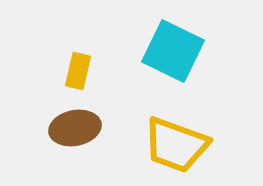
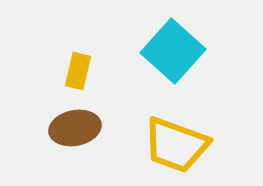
cyan square: rotated 16 degrees clockwise
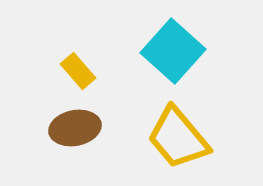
yellow rectangle: rotated 54 degrees counterclockwise
yellow trapezoid: moved 2 px right, 7 px up; rotated 30 degrees clockwise
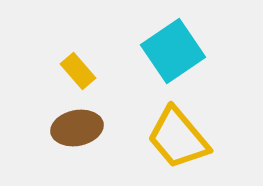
cyan square: rotated 14 degrees clockwise
brown ellipse: moved 2 px right
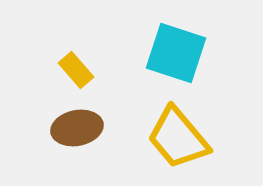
cyan square: moved 3 px right, 2 px down; rotated 38 degrees counterclockwise
yellow rectangle: moved 2 px left, 1 px up
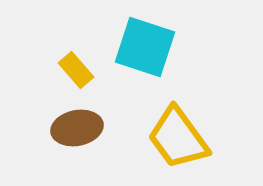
cyan square: moved 31 px left, 6 px up
yellow trapezoid: rotated 4 degrees clockwise
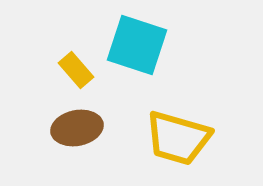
cyan square: moved 8 px left, 2 px up
yellow trapezoid: rotated 38 degrees counterclockwise
